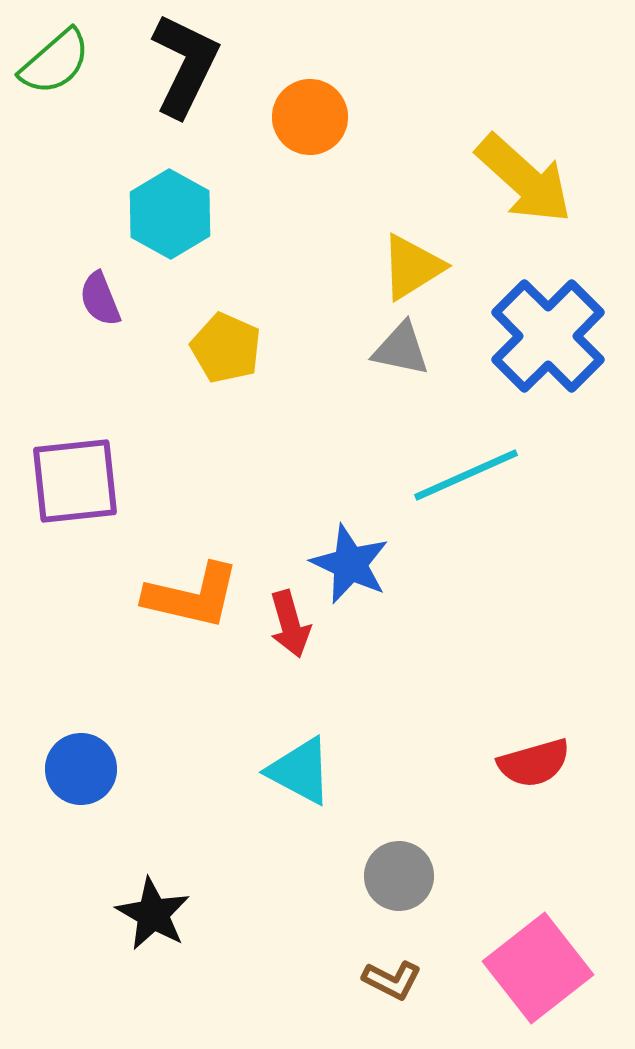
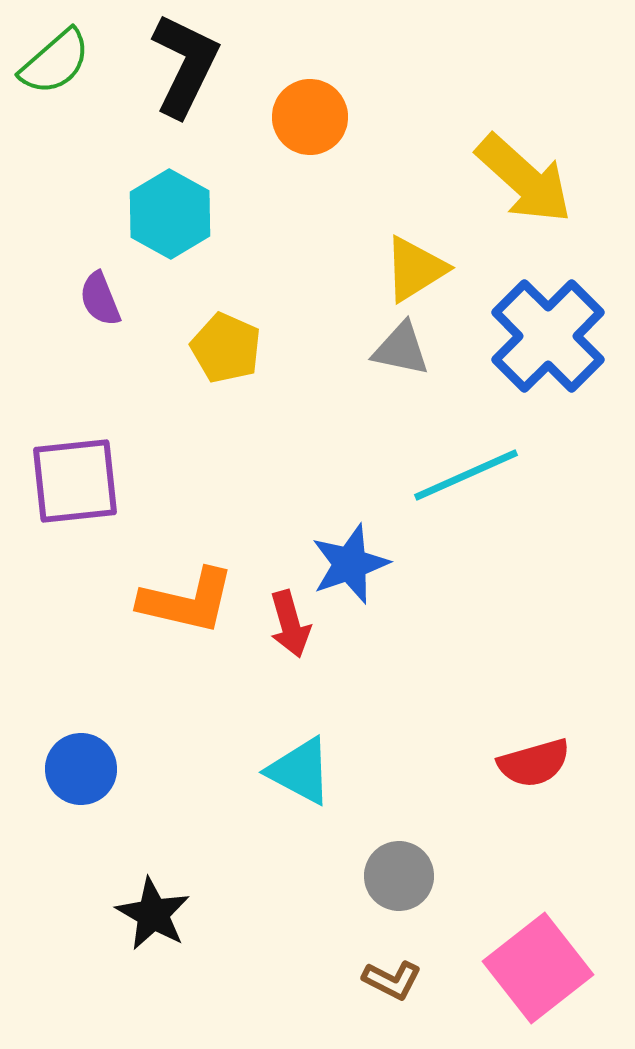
yellow triangle: moved 3 px right, 2 px down
blue star: rotated 28 degrees clockwise
orange L-shape: moved 5 px left, 5 px down
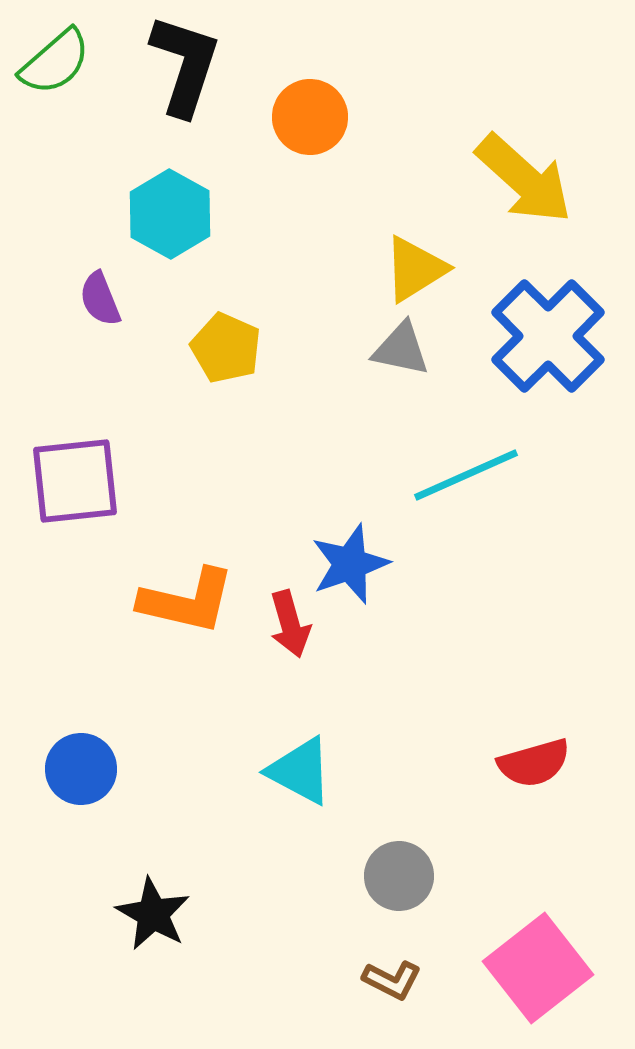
black L-shape: rotated 8 degrees counterclockwise
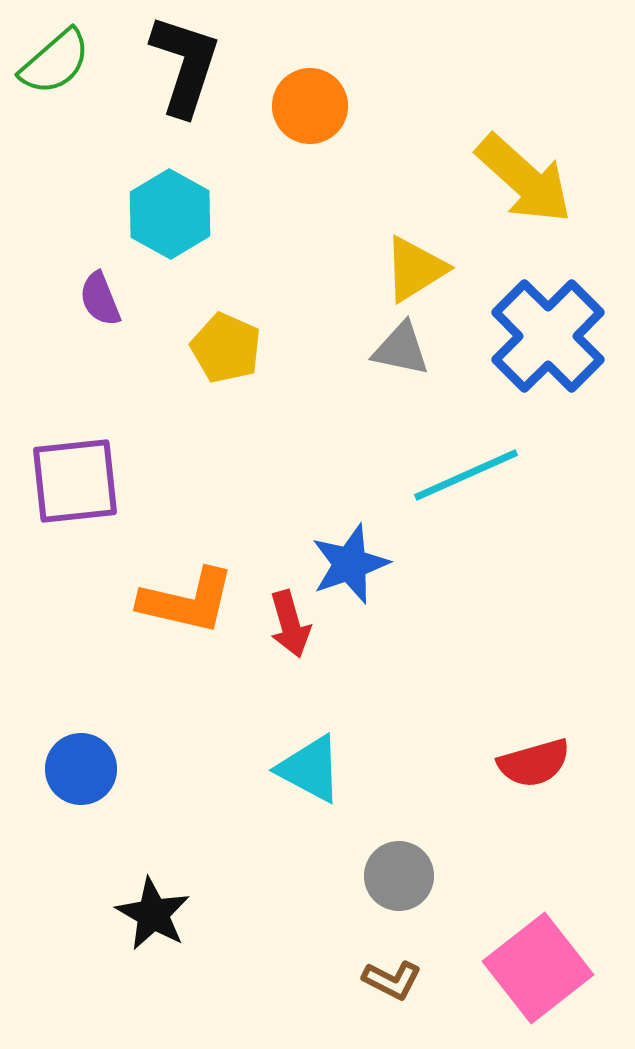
orange circle: moved 11 px up
cyan triangle: moved 10 px right, 2 px up
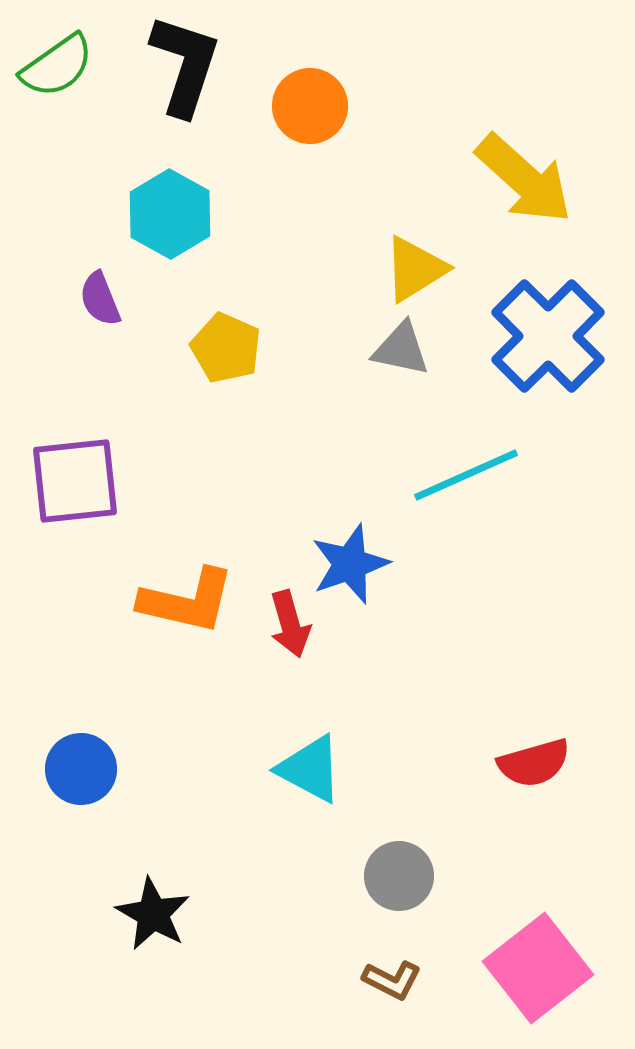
green semicircle: moved 2 px right, 4 px down; rotated 6 degrees clockwise
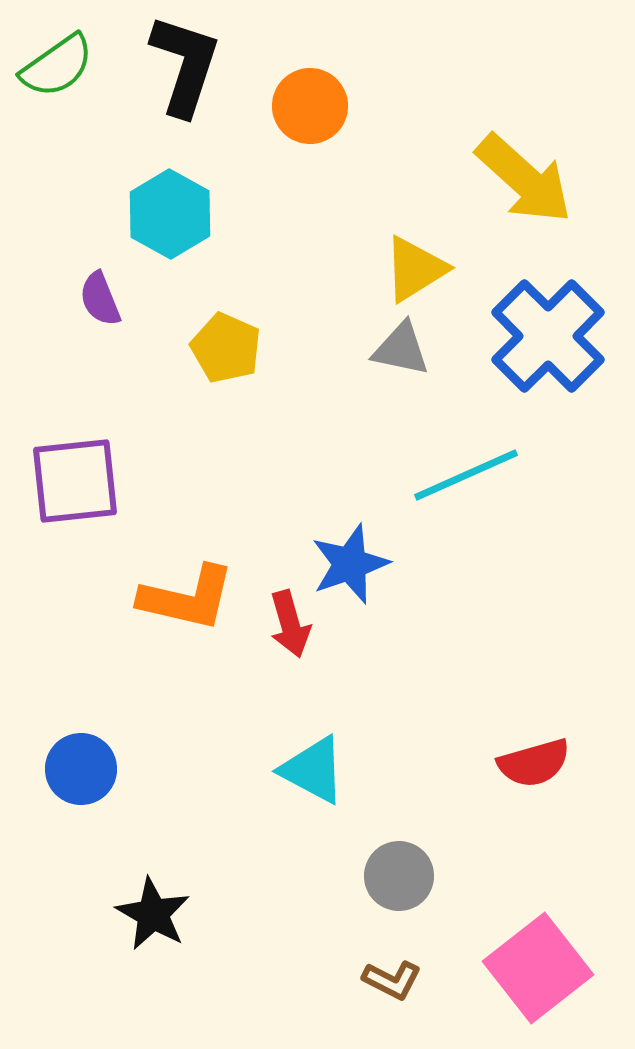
orange L-shape: moved 3 px up
cyan triangle: moved 3 px right, 1 px down
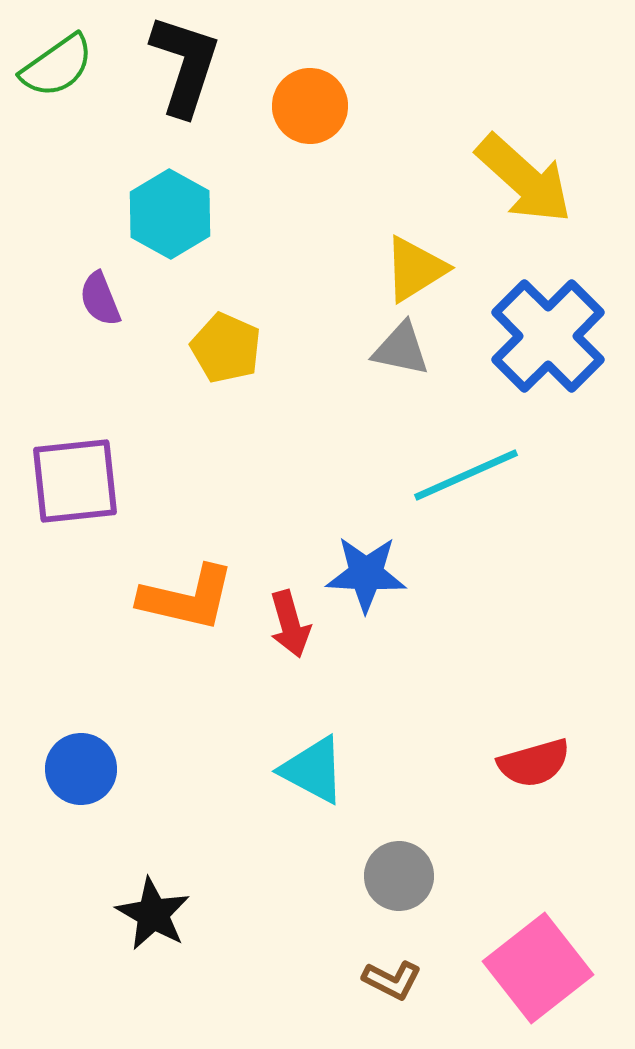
blue star: moved 16 px right, 10 px down; rotated 22 degrees clockwise
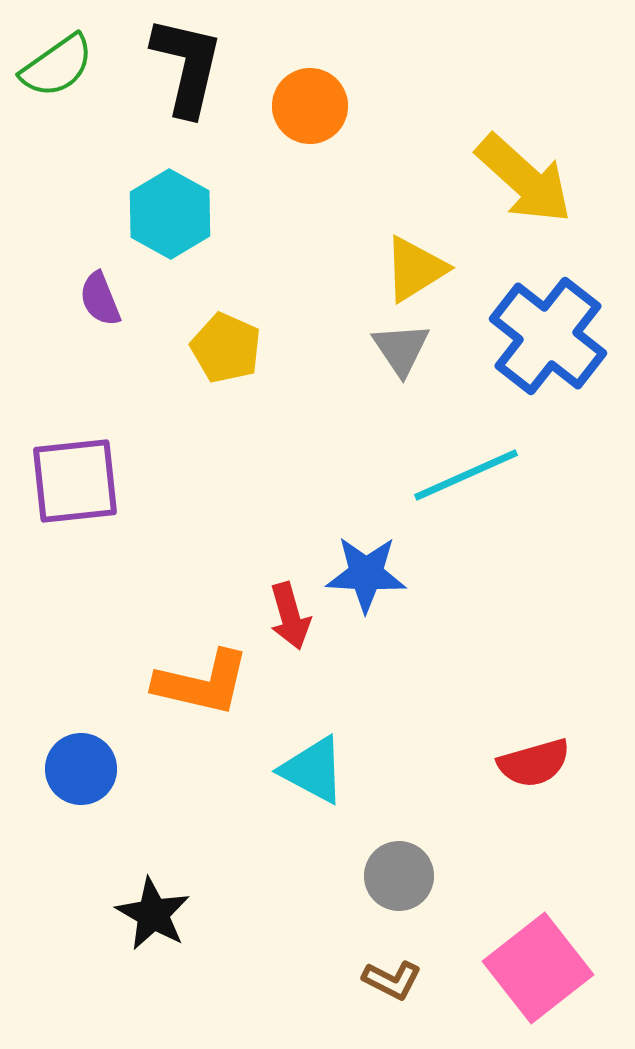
black L-shape: moved 2 px right, 1 px down; rotated 5 degrees counterclockwise
blue cross: rotated 7 degrees counterclockwise
gray triangle: rotated 44 degrees clockwise
orange L-shape: moved 15 px right, 85 px down
red arrow: moved 8 px up
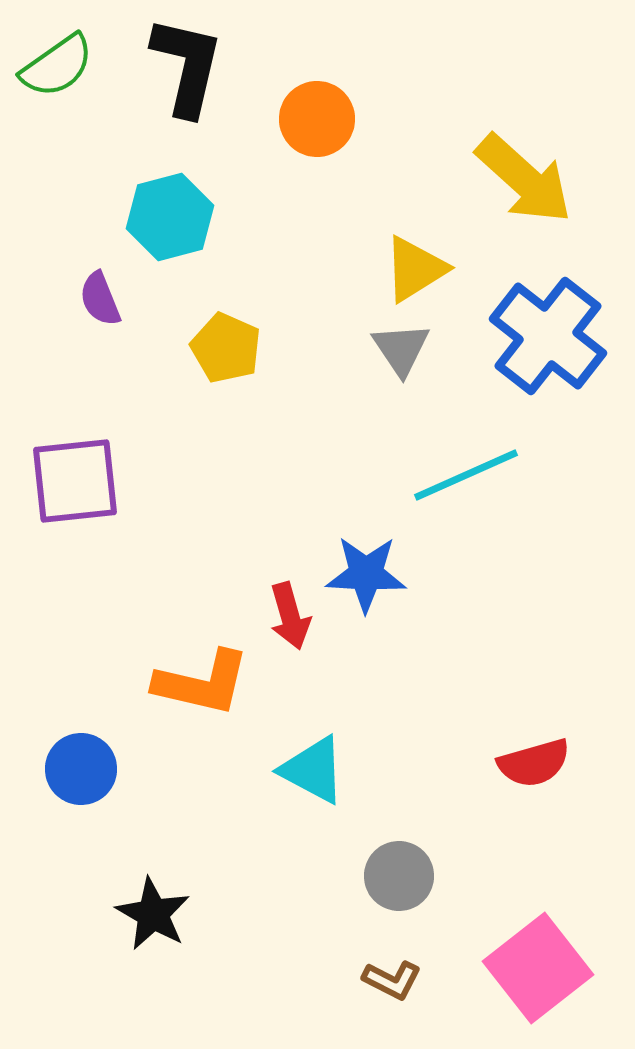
orange circle: moved 7 px right, 13 px down
cyan hexagon: moved 3 px down; rotated 16 degrees clockwise
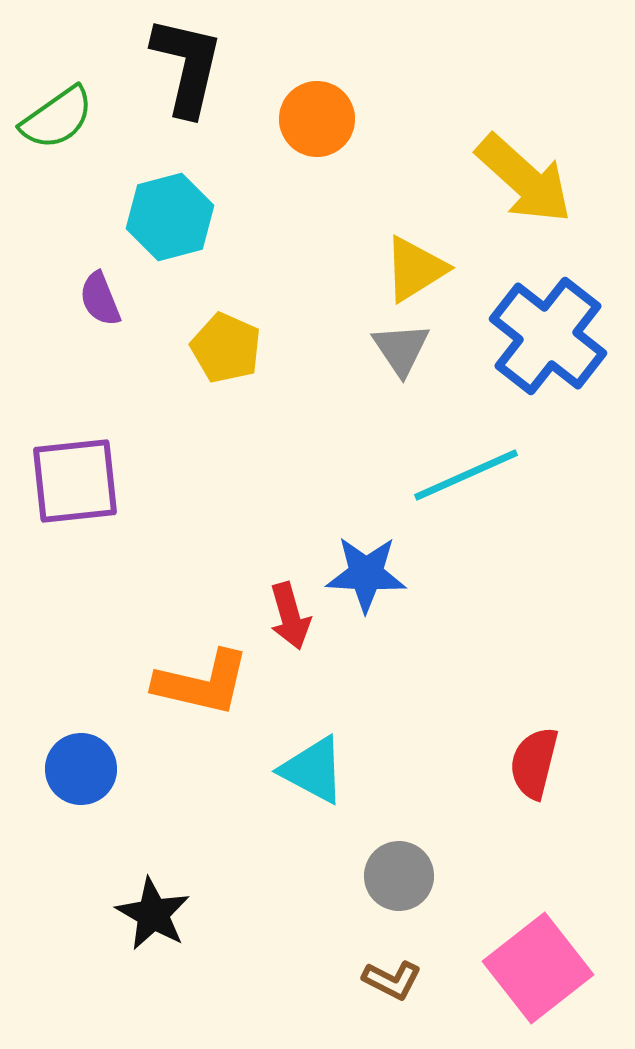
green semicircle: moved 52 px down
red semicircle: rotated 120 degrees clockwise
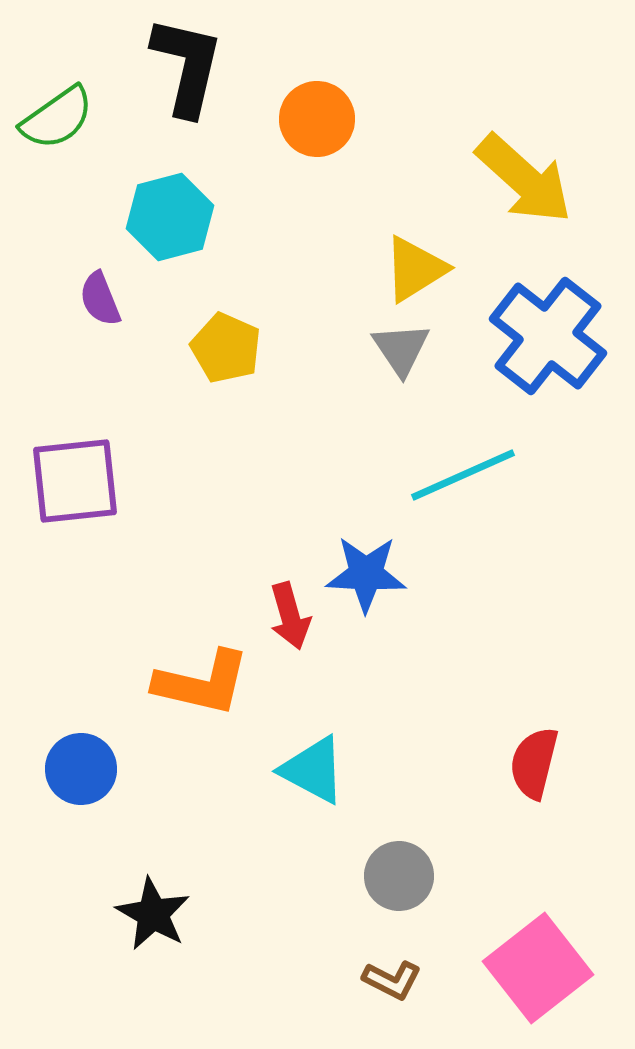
cyan line: moved 3 px left
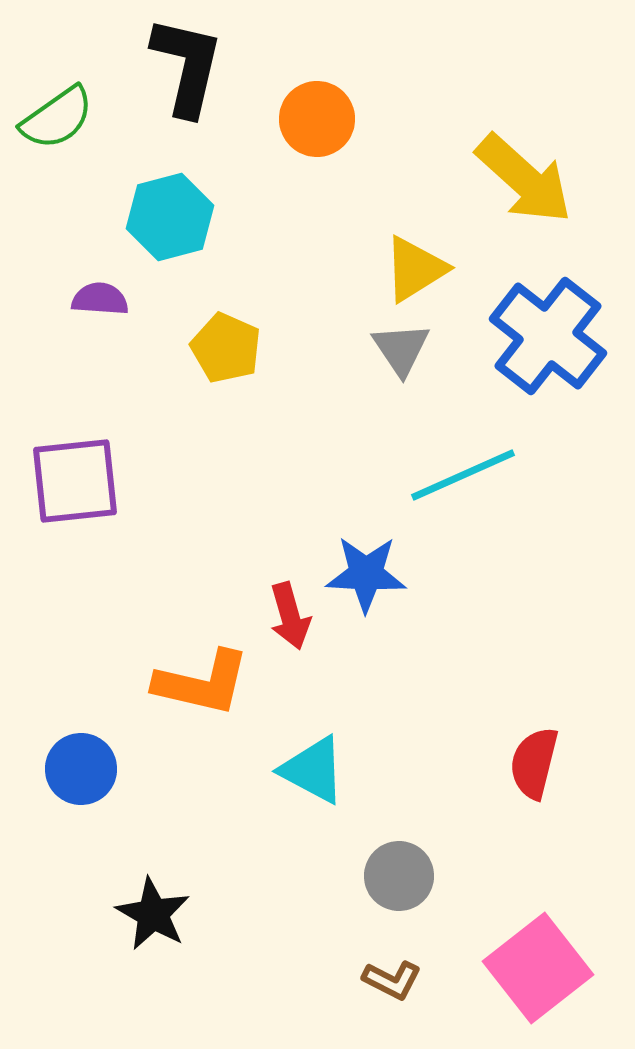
purple semicircle: rotated 116 degrees clockwise
